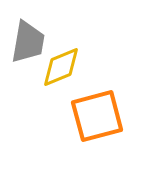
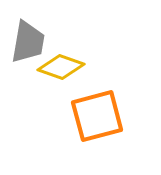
yellow diamond: rotated 42 degrees clockwise
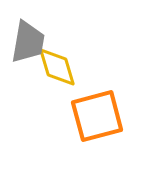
yellow diamond: moved 4 px left; rotated 54 degrees clockwise
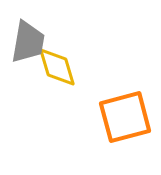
orange square: moved 28 px right, 1 px down
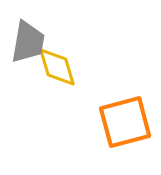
orange square: moved 5 px down
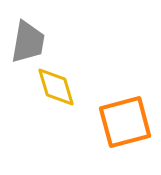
yellow diamond: moved 1 px left, 20 px down
